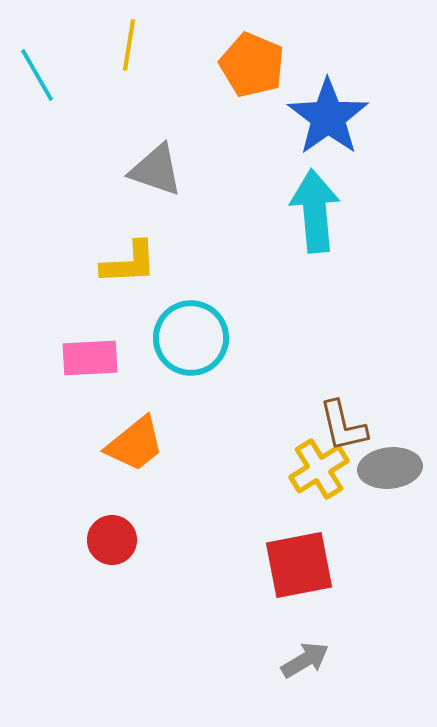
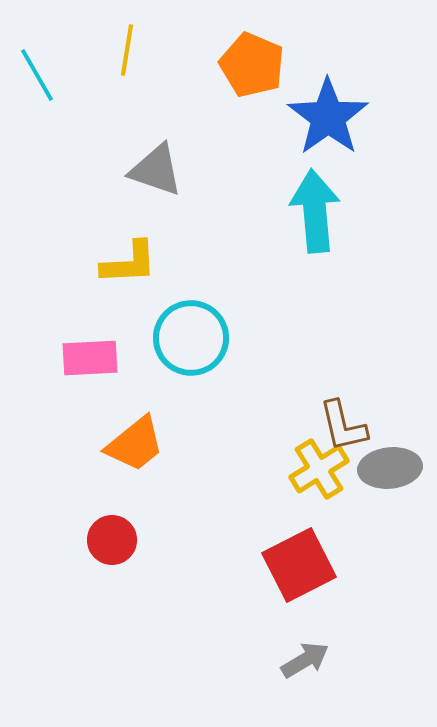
yellow line: moved 2 px left, 5 px down
red square: rotated 16 degrees counterclockwise
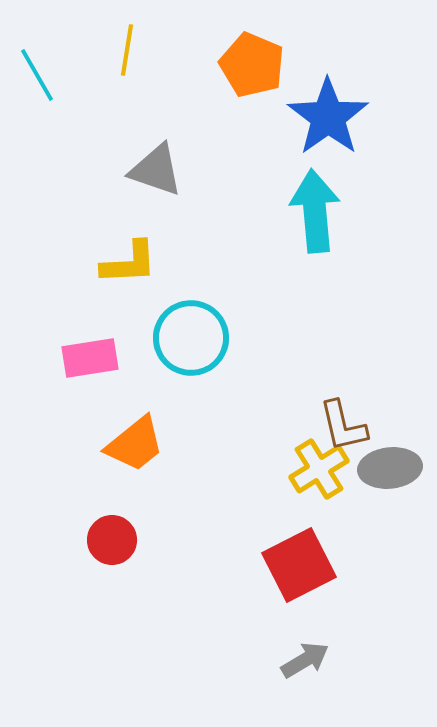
pink rectangle: rotated 6 degrees counterclockwise
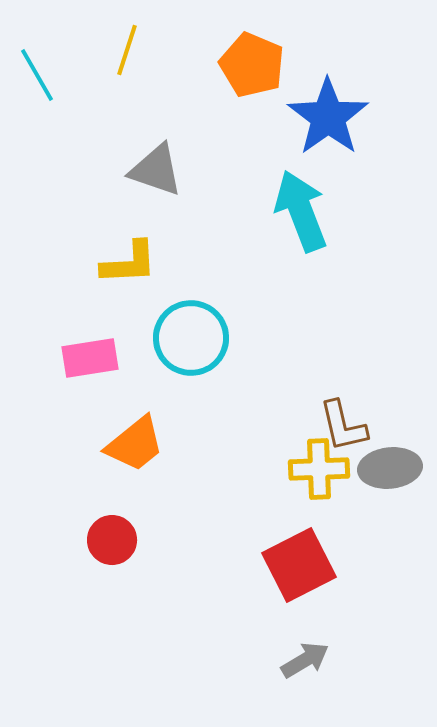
yellow line: rotated 9 degrees clockwise
cyan arrow: moved 14 px left; rotated 16 degrees counterclockwise
yellow cross: rotated 30 degrees clockwise
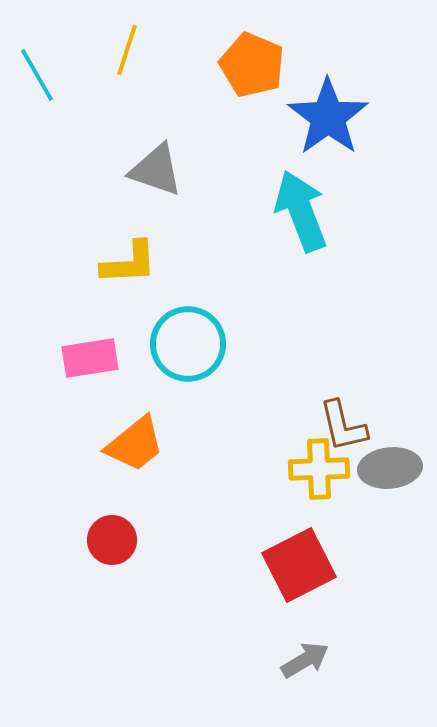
cyan circle: moved 3 px left, 6 px down
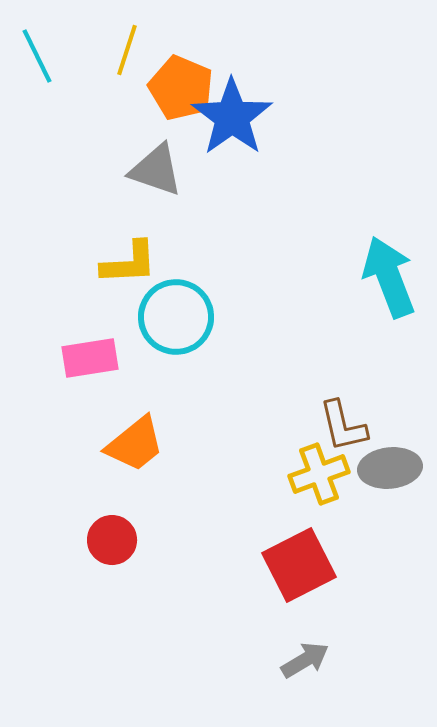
orange pentagon: moved 71 px left, 23 px down
cyan line: moved 19 px up; rotated 4 degrees clockwise
blue star: moved 96 px left
cyan arrow: moved 88 px right, 66 px down
cyan circle: moved 12 px left, 27 px up
yellow cross: moved 5 px down; rotated 18 degrees counterclockwise
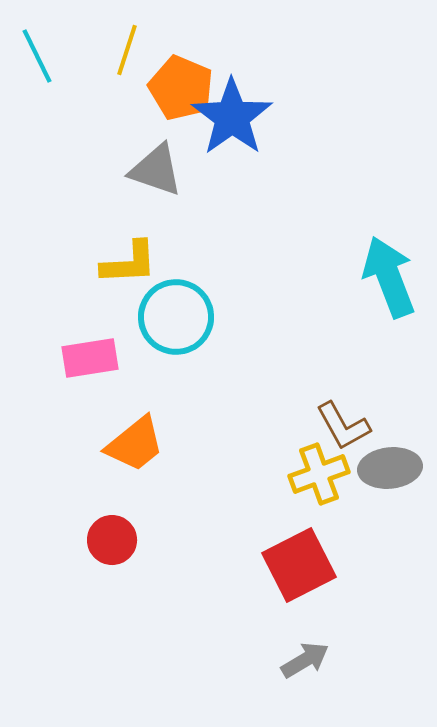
brown L-shape: rotated 16 degrees counterclockwise
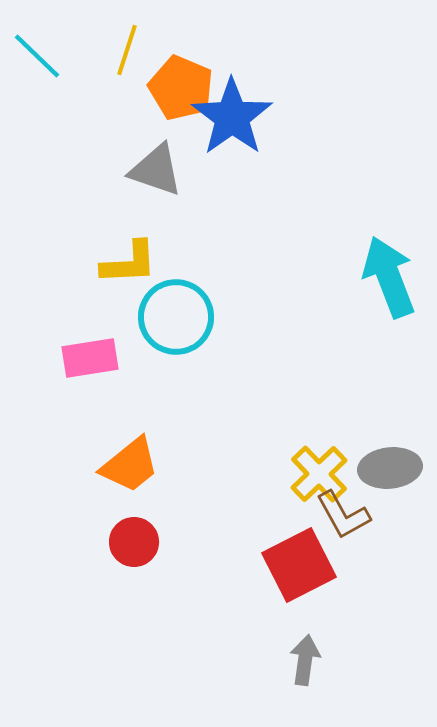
cyan line: rotated 20 degrees counterclockwise
brown L-shape: moved 89 px down
orange trapezoid: moved 5 px left, 21 px down
yellow cross: rotated 24 degrees counterclockwise
red circle: moved 22 px right, 2 px down
gray arrow: rotated 51 degrees counterclockwise
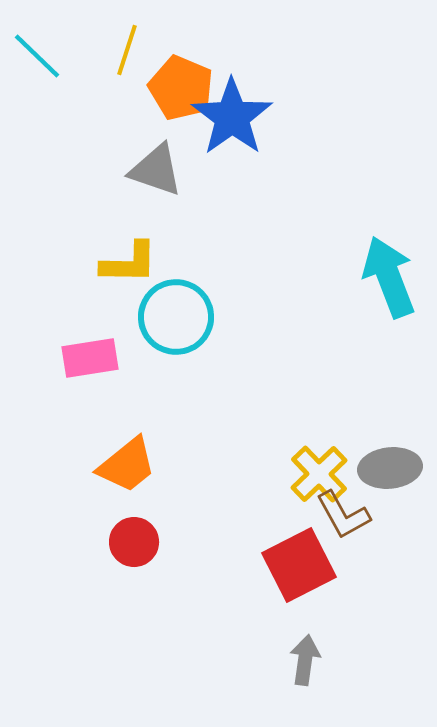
yellow L-shape: rotated 4 degrees clockwise
orange trapezoid: moved 3 px left
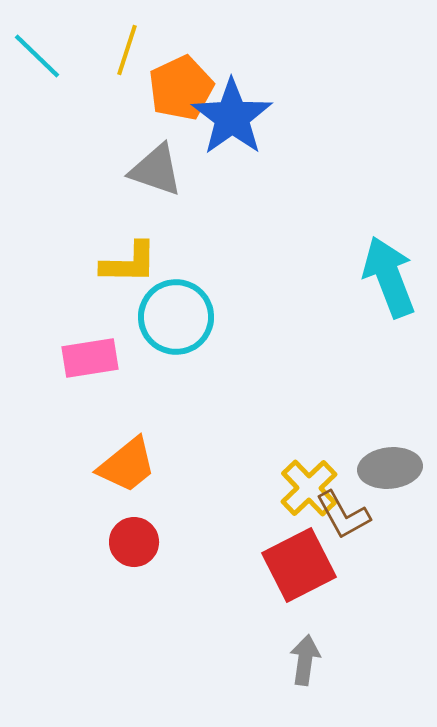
orange pentagon: rotated 24 degrees clockwise
yellow cross: moved 10 px left, 14 px down
